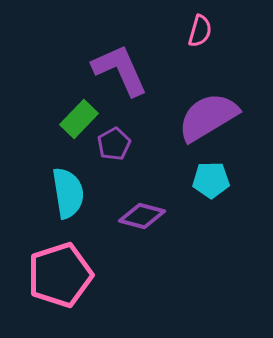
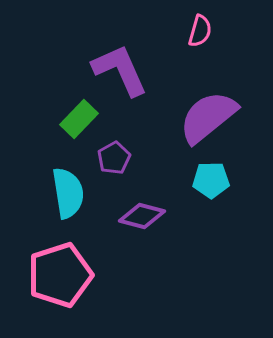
purple semicircle: rotated 8 degrees counterclockwise
purple pentagon: moved 14 px down
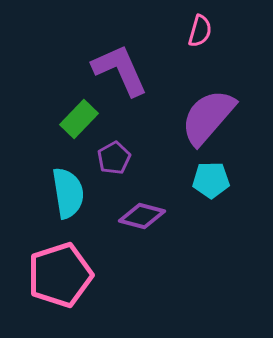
purple semicircle: rotated 10 degrees counterclockwise
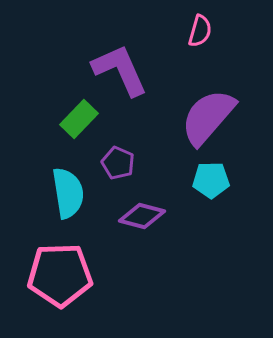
purple pentagon: moved 4 px right, 5 px down; rotated 20 degrees counterclockwise
pink pentagon: rotated 16 degrees clockwise
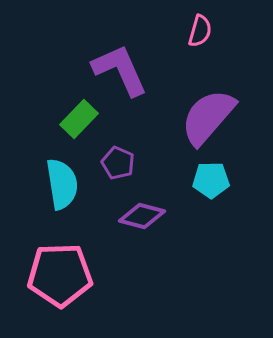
cyan semicircle: moved 6 px left, 9 px up
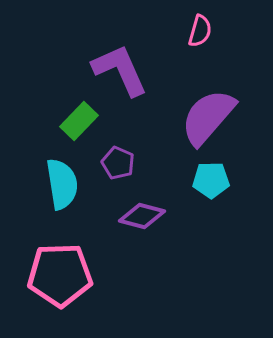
green rectangle: moved 2 px down
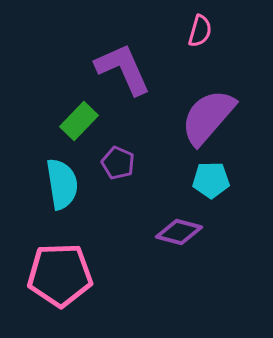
purple L-shape: moved 3 px right, 1 px up
purple diamond: moved 37 px right, 16 px down
